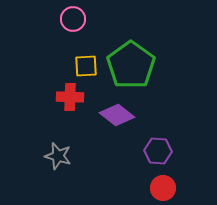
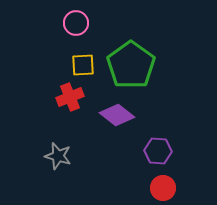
pink circle: moved 3 px right, 4 px down
yellow square: moved 3 px left, 1 px up
red cross: rotated 24 degrees counterclockwise
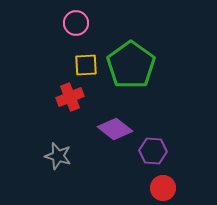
yellow square: moved 3 px right
purple diamond: moved 2 px left, 14 px down
purple hexagon: moved 5 px left
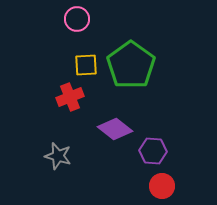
pink circle: moved 1 px right, 4 px up
red circle: moved 1 px left, 2 px up
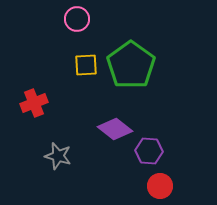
red cross: moved 36 px left, 6 px down
purple hexagon: moved 4 px left
red circle: moved 2 px left
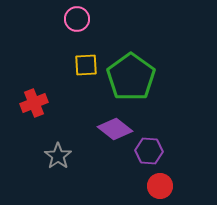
green pentagon: moved 12 px down
gray star: rotated 20 degrees clockwise
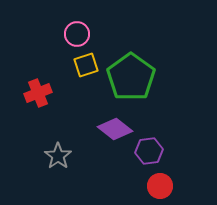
pink circle: moved 15 px down
yellow square: rotated 15 degrees counterclockwise
red cross: moved 4 px right, 10 px up
purple hexagon: rotated 12 degrees counterclockwise
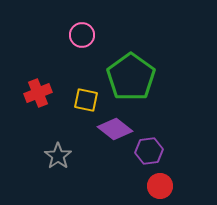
pink circle: moved 5 px right, 1 px down
yellow square: moved 35 px down; rotated 30 degrees clockwise
